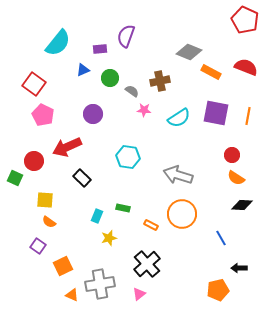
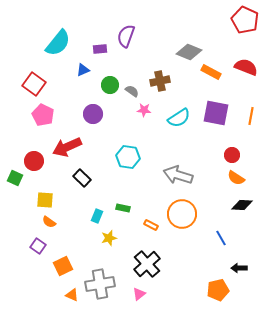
green circle at (110, 78): moved 7 px down
orange line at (248, 116): moved 3 px right
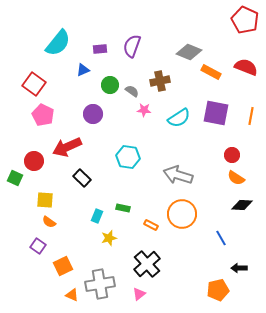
purple semicircle at (126, 36): moved 6 px right, 10 px down
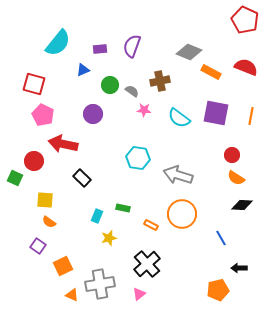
red square at (34, 84): rotated 20 degrees counterclockwise
cyan semicircle at (179, 118): rotated 70 degrees clockwise
red arrow at (67, 147): moved 4 px left, 3 px up; rotated 36 degrees clockwise
cyan hexagon at (128, 157): moved 10 px right, 1 px down
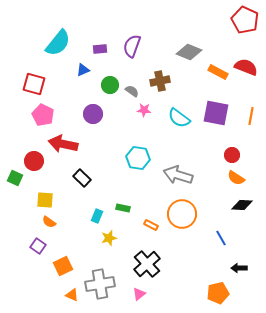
orange rectangle at (211, 72): moved 7 px right
orange pentagon at (218, 290): moved 3 px down
